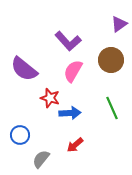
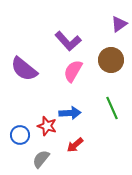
red star: moved 3 px left, 28 px down
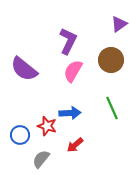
purple L-shape: rotated 112 degrees counterclockwise
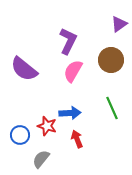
red arrow: moved 2 px right, 6 px up; rotated 108 degrees clockwise
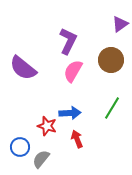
purple triangle: moved 1 px right
purple semicircle: moved 1 px left, 1 px up
green line: rotated 55 degrees clockwise
blue circle: moved 12 px down
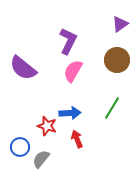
brown circle: moved 6 px right
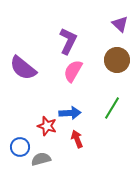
purple triangle: rotated 42 degrees counterclockwise
gray semicircle: rotated 36 degrees clockwise
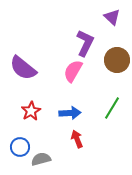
purple triangle: moved 8 px left, 7 px up
purple L-shape: moved 17 px right, 2 px down
red star: moved 16 px left, 15 px up; rotated 24 degrees clockwise
